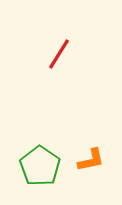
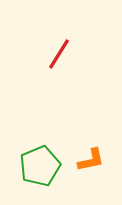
green pentagon: rotated 15 degrees clockwise
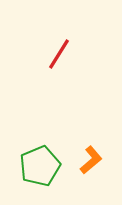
orange L-shape: rotated 28 degrees counterclockwise
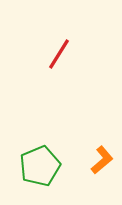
orange L-shape: moved 11 px right
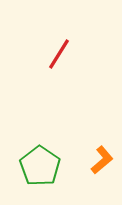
green pentagon: rotated 15 degrees counterclockwise
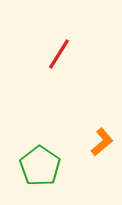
orange L-shape: moved 18 px up
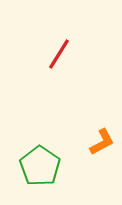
orange L-shape: rotated 12 degrees clockwise
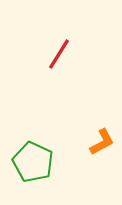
green pentagon: moved 7 px left, 4 px up; rotated 9 degrees counterclockwise
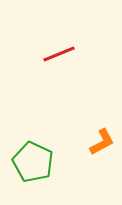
red line: rotated 36 degrees clockwise
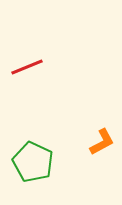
red line: moved 32 px left, 13 px down
